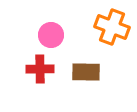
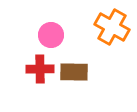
orange cross: rotated 8 degrees clockwise
brown rectangle: moved 12 px left
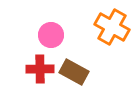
brown rectangle: rotated 28 degrees clockwise
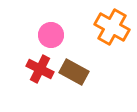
red cross: rotated 28 degrees clockwise
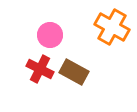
pink circle: moved 1 px left
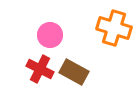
orange cross: moved 2 px right, 1 px down; rotated 12 degrees counterclockwise
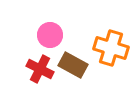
orange cross: moved 3 px left, 20 px down
brown rectangle: moved 1 px left, 7 px up
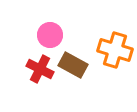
orange cross: moved 4 px right, 2 px down
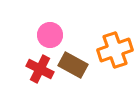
orange cross: rotated 36 degrees counterclockwise
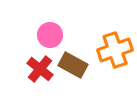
red cross: rotated 12 degrees clockwise
